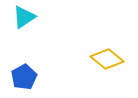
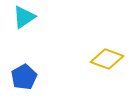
yellow diamond: rotated 20 degrees counterclockwise
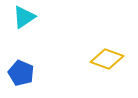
blue pentagon: moved 3 px left, 4 px up; rotated 20 degrees counterclockwise
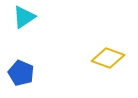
yellow diamond: moved 1 px right, 1 px up
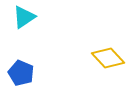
yellow diamond: rotated 28 degrees clockwise
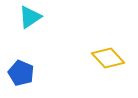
cyan triangle: moved 6 px right
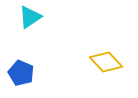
yellow diamond: moved 2 px left, 4 px down
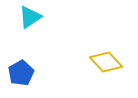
blue pentagon: rotated 20 degrees clockwise
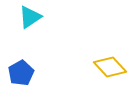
yellow diamond: moved 4 px right, 5 px down
